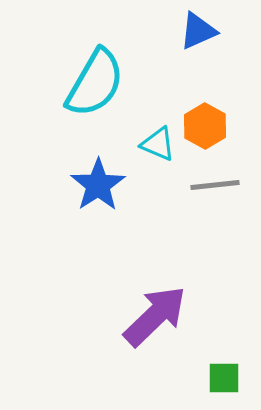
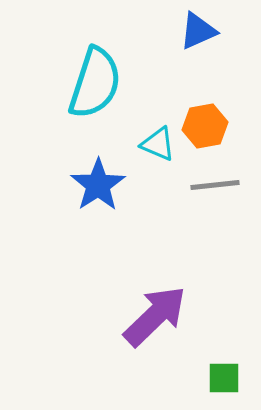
cyan semicircle: rotated 12 degrees counterclockwise
orange hexagon: rotated 21 degrees clockwise
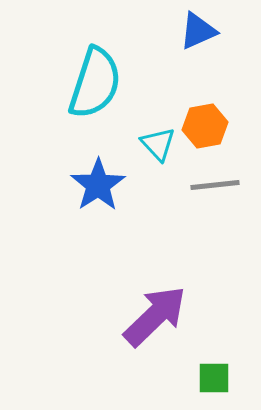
cyan triangle: rotated 24 degrees clockwise
green square: moved 10 px left
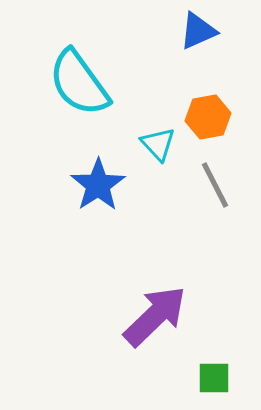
cyan semicircle: moved 16 px left; rotated 126 degrees clockwise
orange hexagon: moved 3 px right, 9 px up
gray line: rotated 69 degrees clockwise
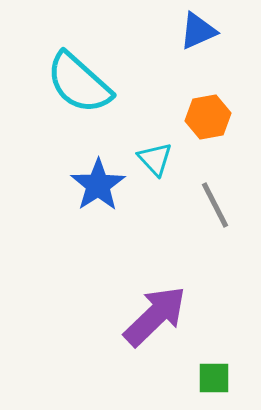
cyan semicircle: rotated 12 degrees counterclockwise
cyan triangle: moved 3 px left, 15 px down
gray line: moved 20 px down
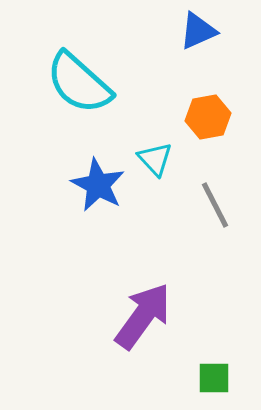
blue star: rotated 10 degrees counterclockwise
purple arrow: moved 12 px left; rotated 10 degrees counterclockwise
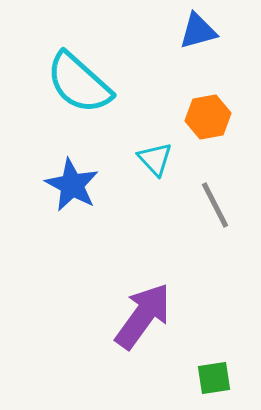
blue triangle: rotated 9 degrees clockwise
blue star: moved 26 px left
green square: rotated 9 degrees counterclockwise
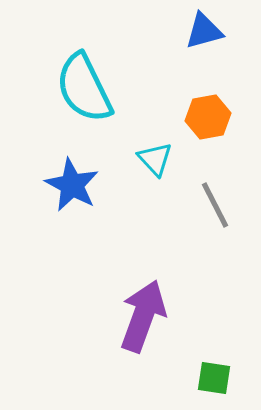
blue triangle: moved 6 px right
cyan semicircle: moved 5 px right, 5 px down; rotated 22 degrees clockwise
purple arrow: rotated 16 degrees counterclockwise
green square: rotated 18 degrees clockwise
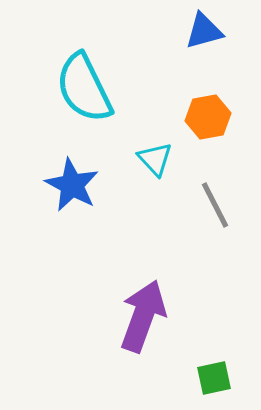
green square: rotated 21 degrees counterclockwise
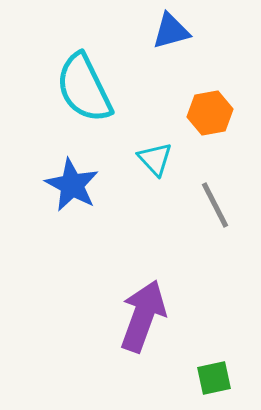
blue triangle: moved 33 px left
orange hexagon: moved 2 px right, 4 px up
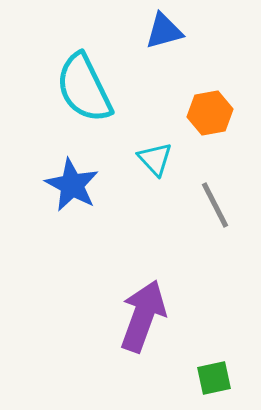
blue triangle: moved 7 px left
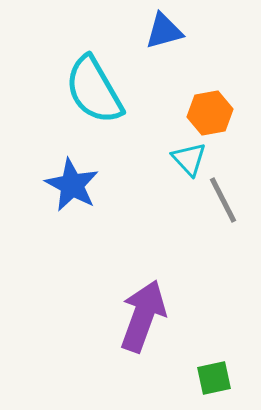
cyan semicircle: moved 10 px right, 2 px down; rotated 4 degrees counterclockwise
cyan triangle: moved 34 px right
gray line: moved 8 px right, 5 px up
